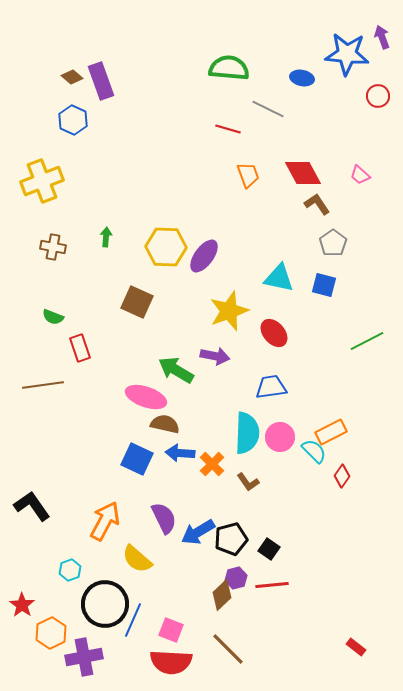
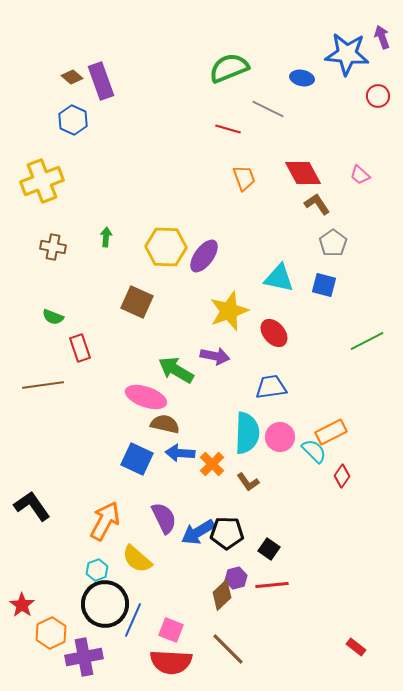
green semicircle at (229, 68): rotated 27 degrees counterclockwise
orange trapezoid at (248, 175): moved 4 px left, 3 px down
black pentagon at (231, 539): moved 4 px left, 6 px up; rotated 16 degrees clockwise
cyan hexagon at (70, 570): moved 27 px right
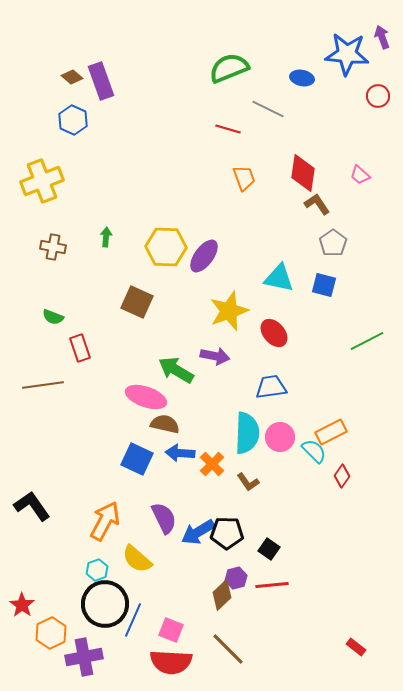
red diamond at (303, 173): rotated 36 degrees clockwise
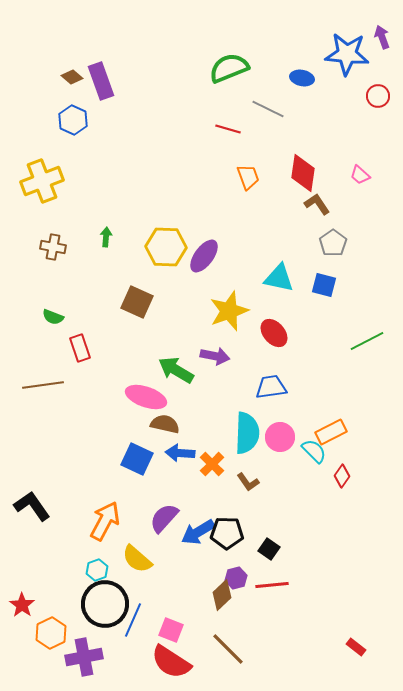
orange trapezoid at (244, 178): moved 4 px right, 1 px up
purple semicircle at (164, 518): rotated 112 degrees counterclockwise
red semicircle at (171, 662): rotated 30 degrees clockwise
